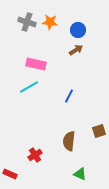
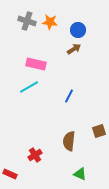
gray cross: moved 1 px up
brown arrow: moved 2 px left, 1 px up
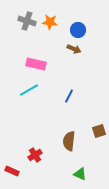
brown arrow: rotated 56 degrees clockwise
cyan line: moved 3 px down
red rectangle: moved 2 px right, 3 px up
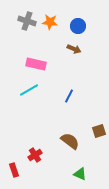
blue circle: moved 4 px up
brown semicircle: moved 1 px right; rotated 120 degrees clockwise
red rectangle: moved 2 px right, 1 px up; rotated 48 degrees clockwise
